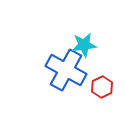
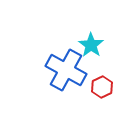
cyan star: moved 7 px right; rotated 30 degrees counterclockwise
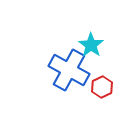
blue cross: moved 3 px right
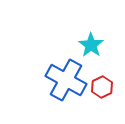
blue cross: moved 3 px left, 10 px down
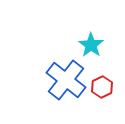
blue cross: rotated 9 degrees clockwise
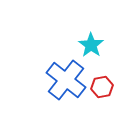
red hexagon: rotated 15 degrees clockwise
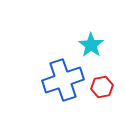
blue cross: moved 3 px left; rotated 33 degrees clockwise
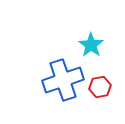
red hexagon: moved 2 px left
